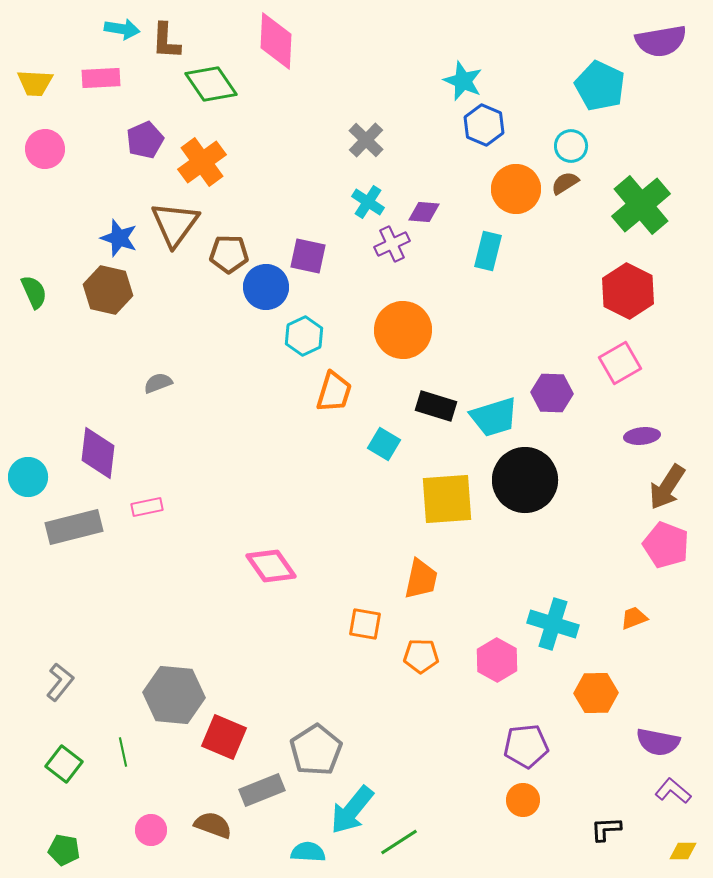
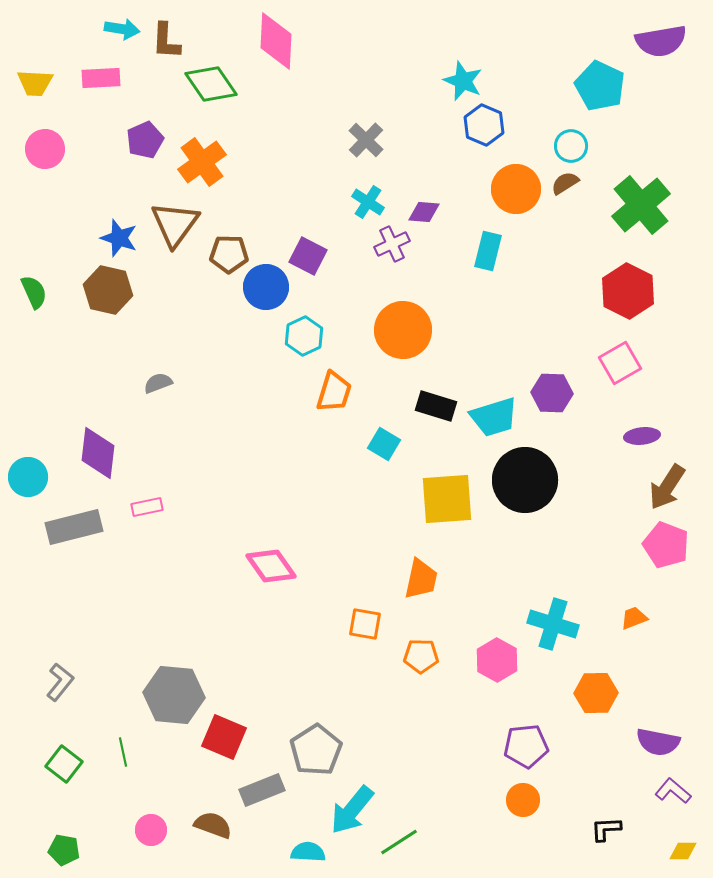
purple square at (308, 256): rotated 15 degrees clockwise
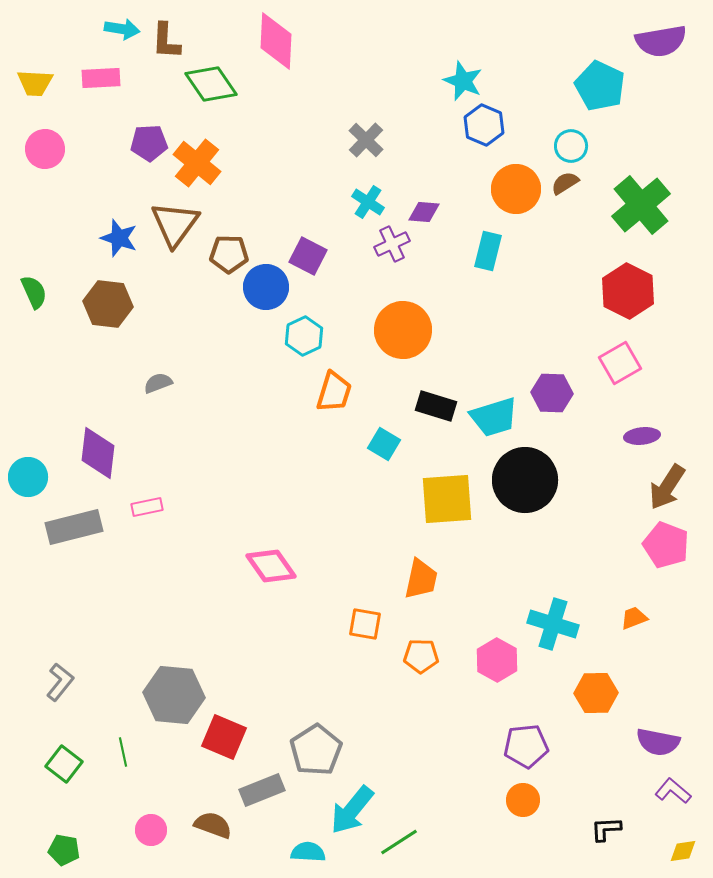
purple pentagon at (145, 140): moved 4 px right, 3 px down; rotated 21 degrees clockwise
orange cross at (202, 162): moved 5 px left, 1 px down; rotated 15 degrees counterclockwise
brown hexagon at (108, 290): moved 14 px down; rotated 6 degrees counterclockwise
yellow diamond at (683, 851): rotated 8 degrees counterclockwise
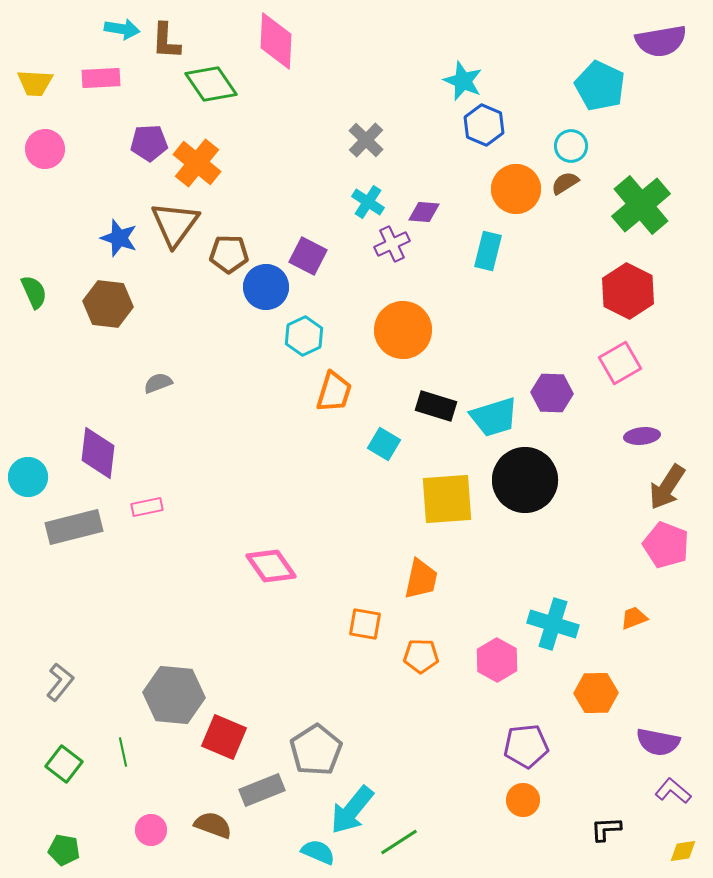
cyan semicircle at (308, 852): moved 10 px right; rotated 20 degrees clockwise
